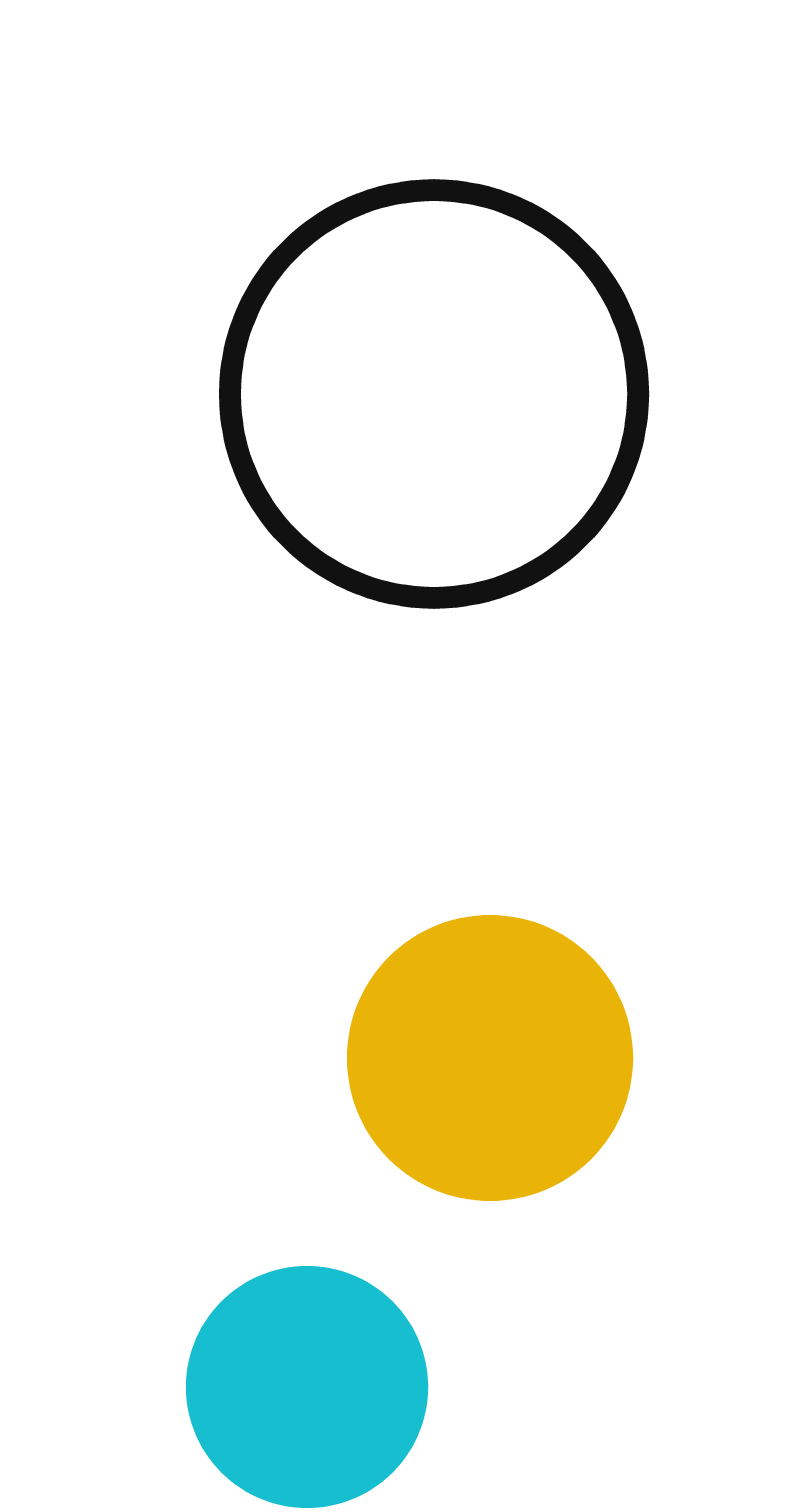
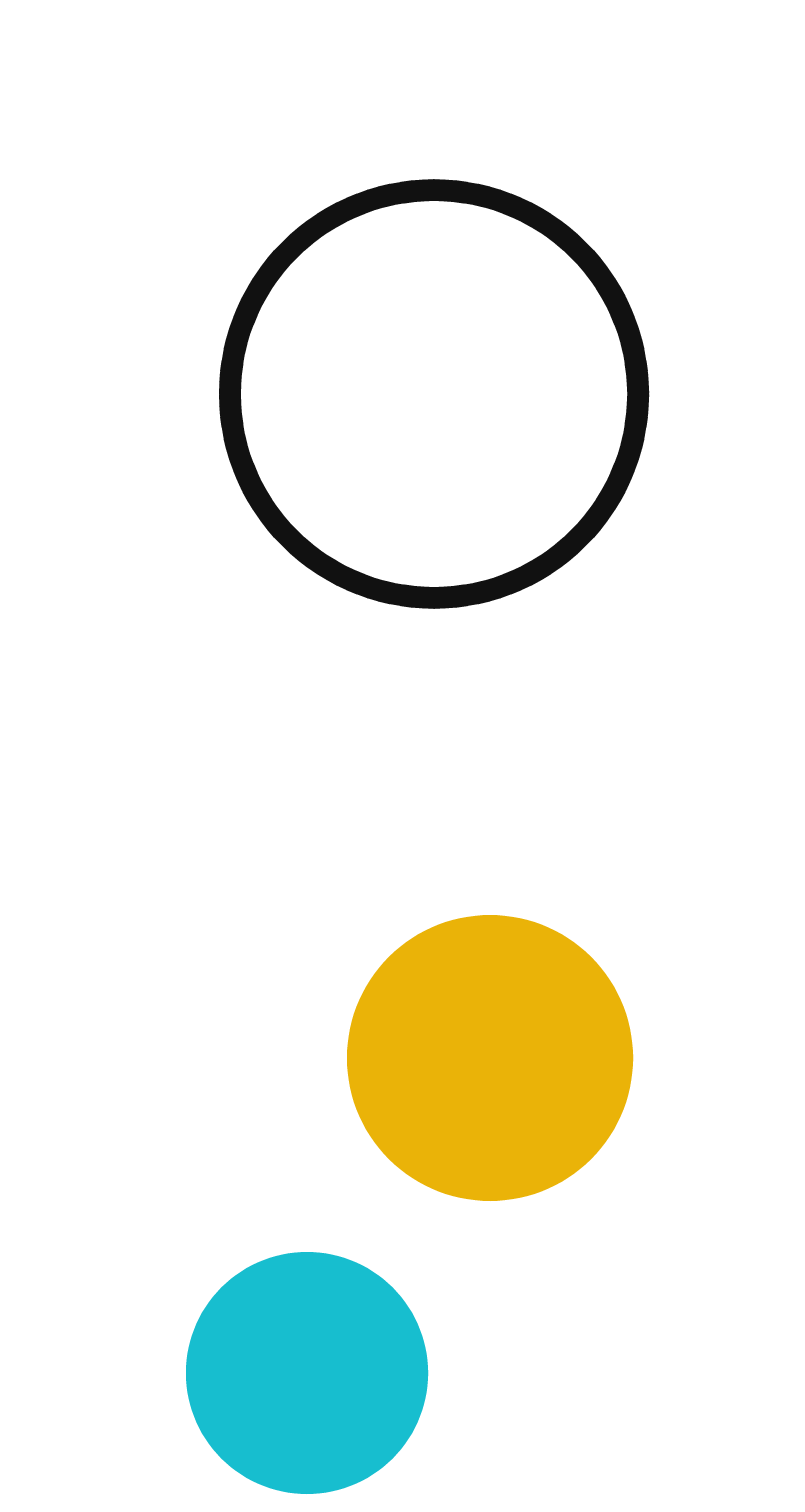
cyan circle: moved 14 px up
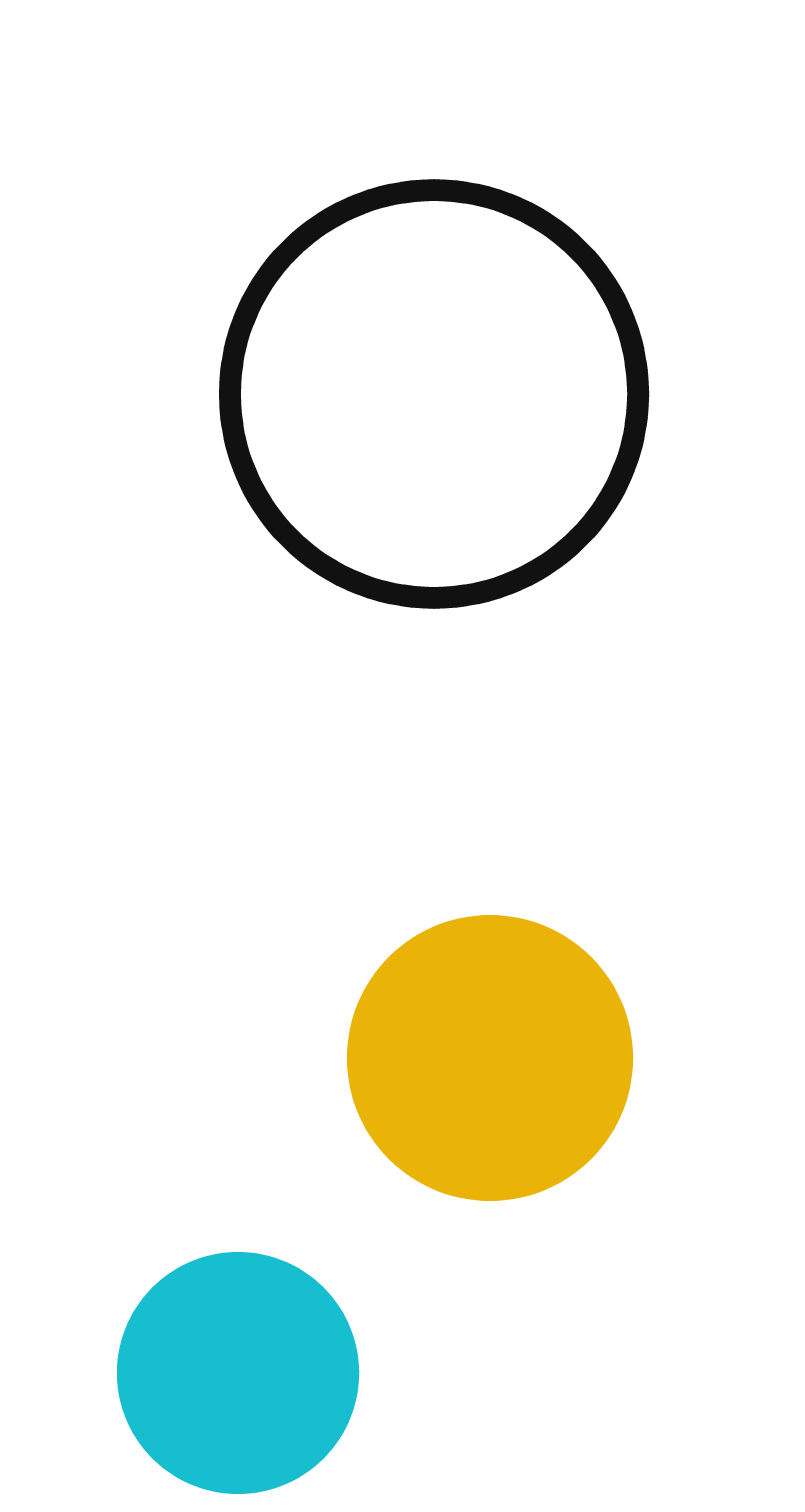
cyan circle: moved 69 px left
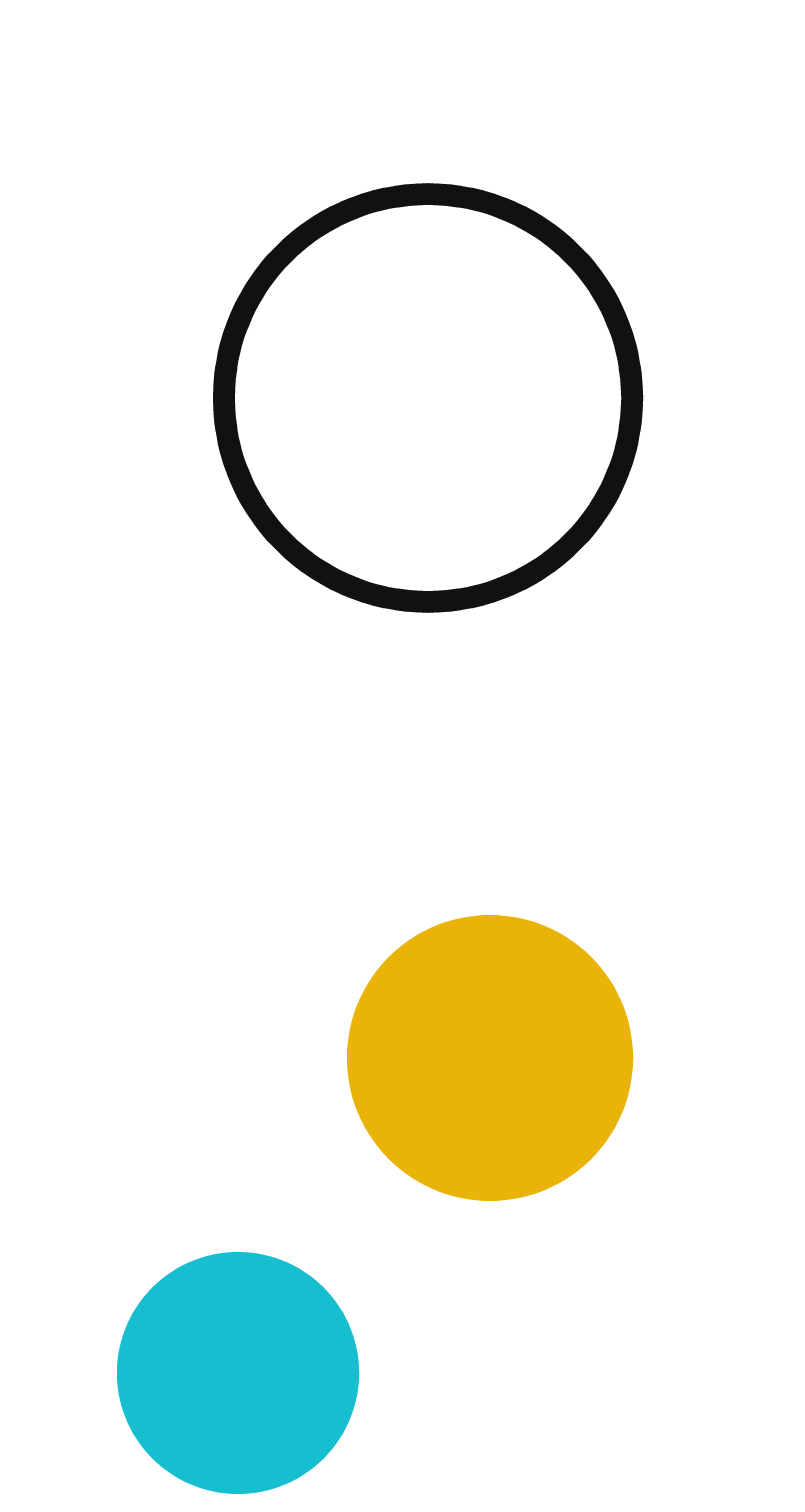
black circle: moved 6 px left, 4 px down
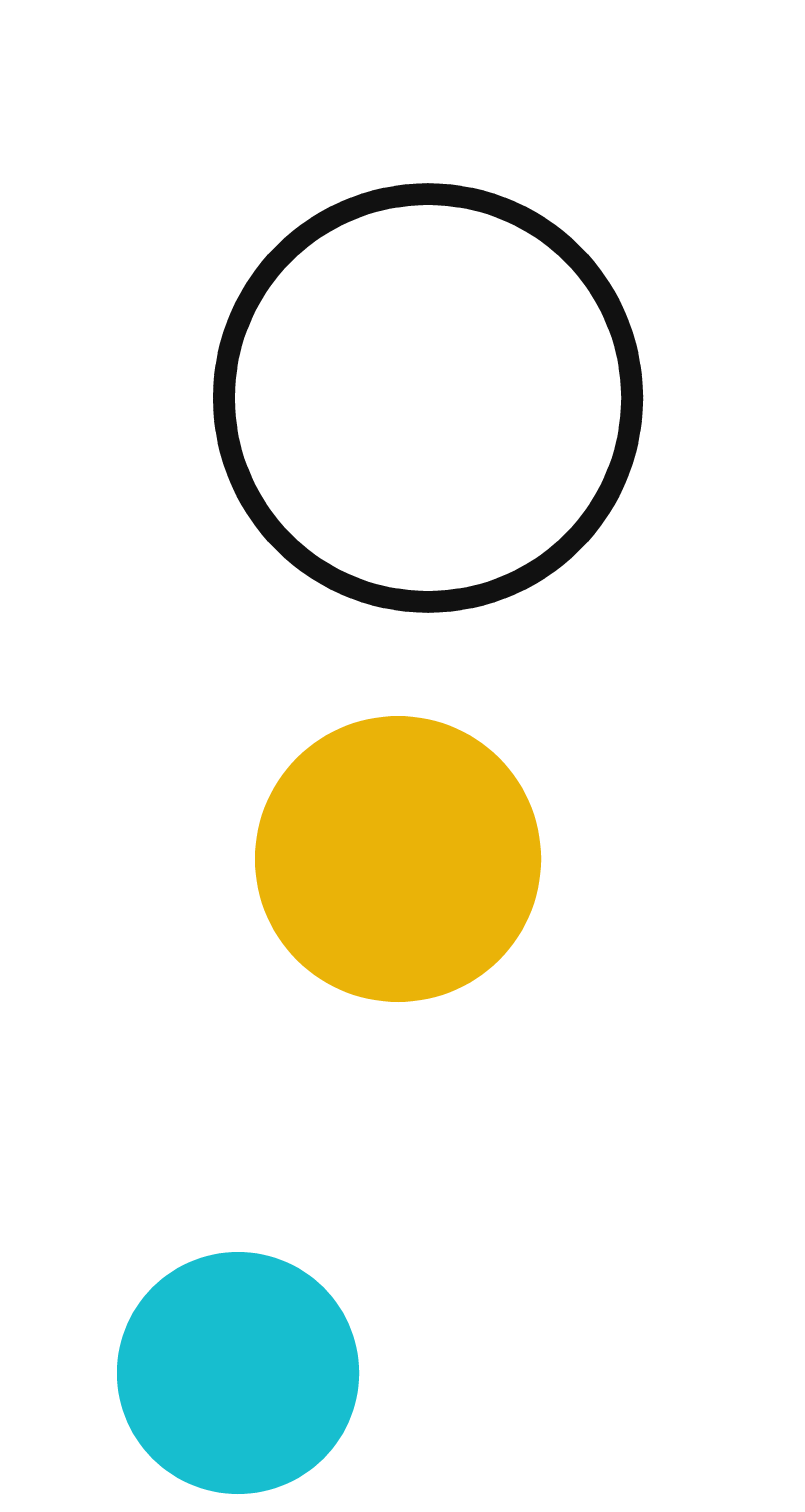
yellow circle: moved 92 px left, 199 px up
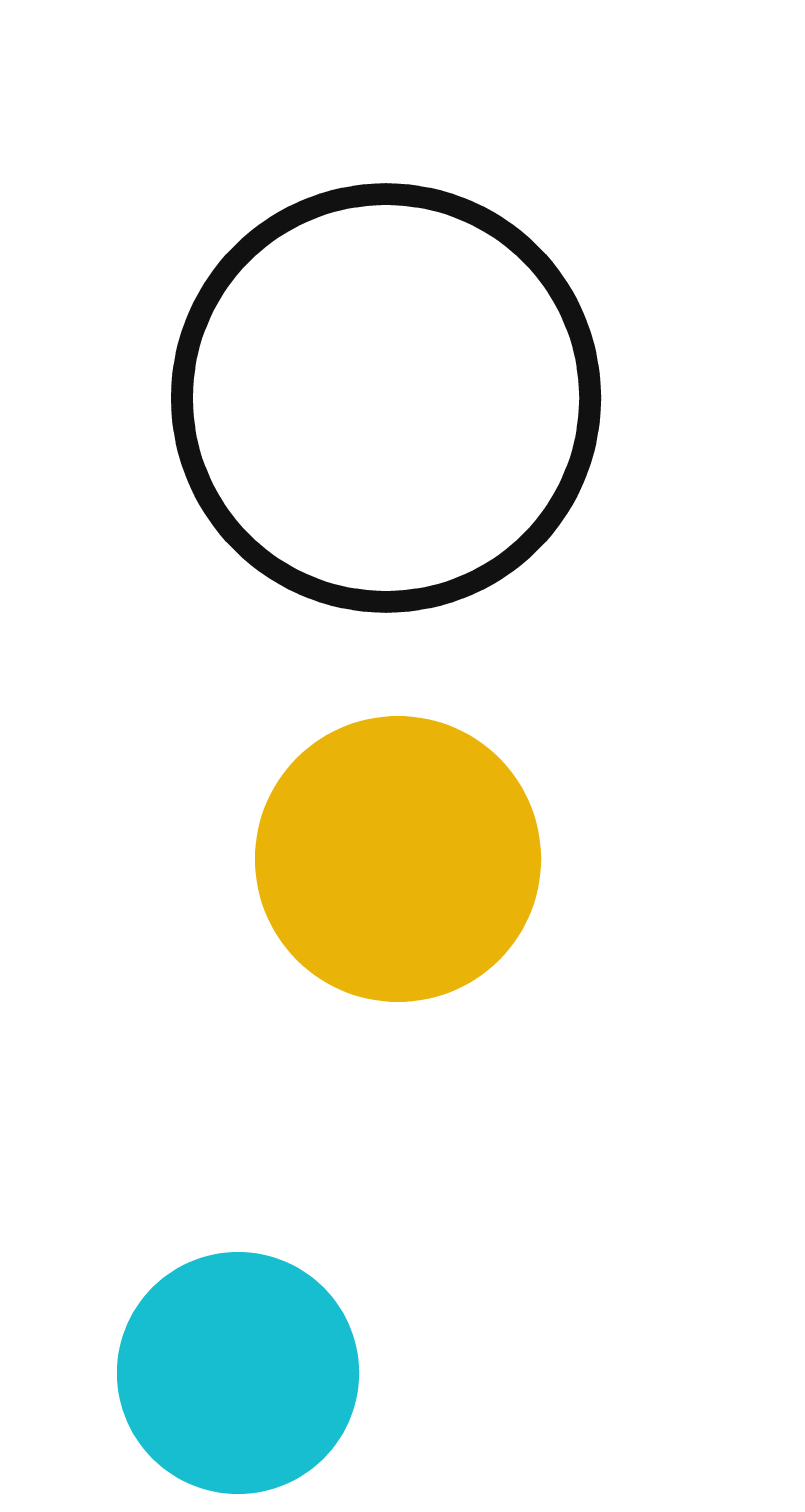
black circle: moved 42 px left
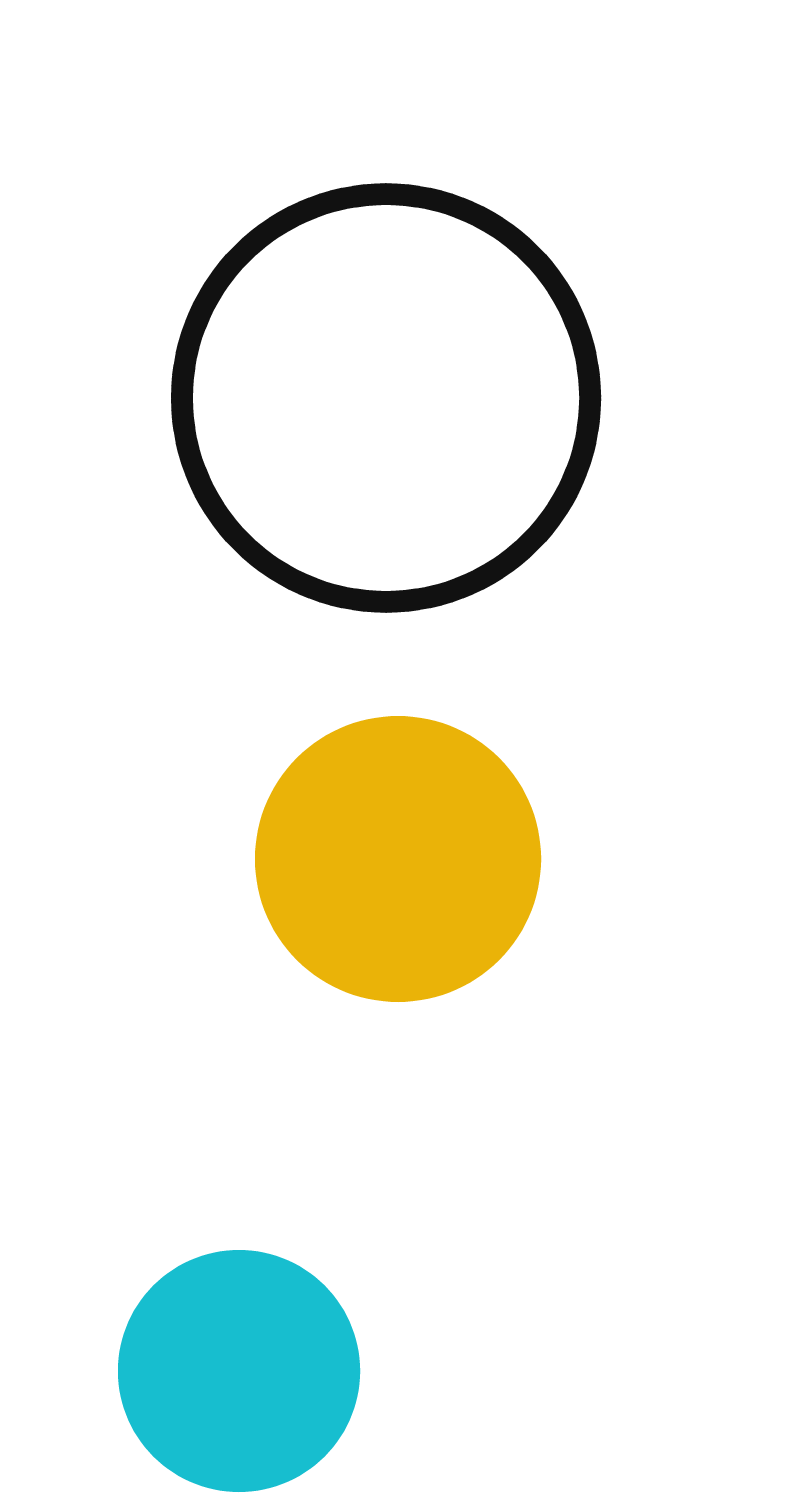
cyan circle: moved 1 px right, 2 px up
